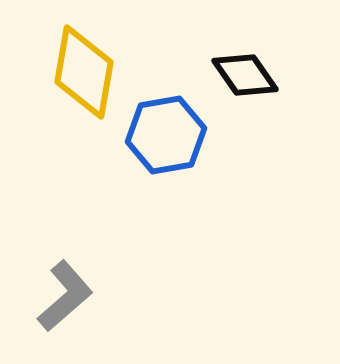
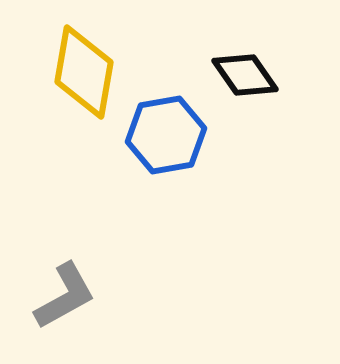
gray L-shape: rotated 12 degrees clockwise
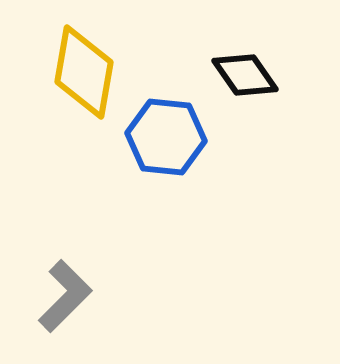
blue hexagon: moved 2 px down; rotated 16 degrees clockwise
gray L-shape: rotated 16 degrees counterclockwise
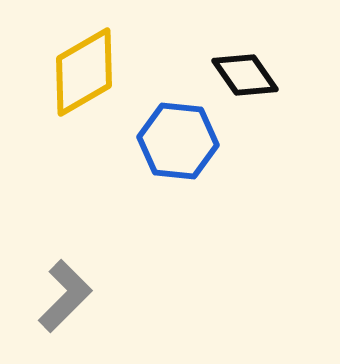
yellow diamond: rotated 50 degrees clockwise
blue hexagon: moved 12 px right, 4 px down
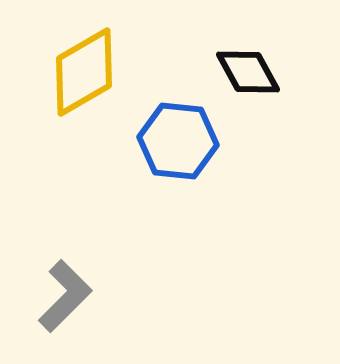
black diamond: moved 3 px right, 3 px up; rotated 6 degrees clockwise
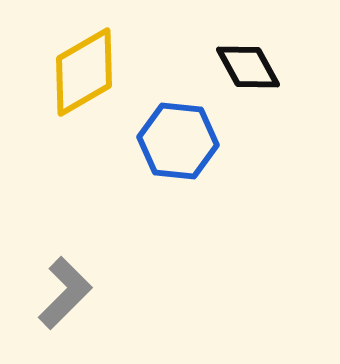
black diamond: moved 5 px up
gray L-shape: moved 3 px up
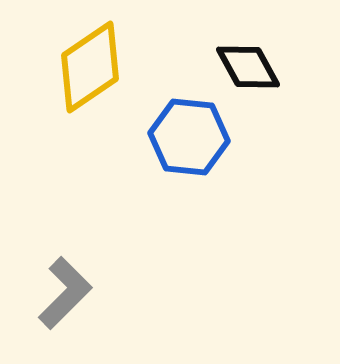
yellow diamond: moved 6 px right, 5 px up; rotated 4 degrees counterclockwise
blue hexagon: moved 11 px right, 4 px up
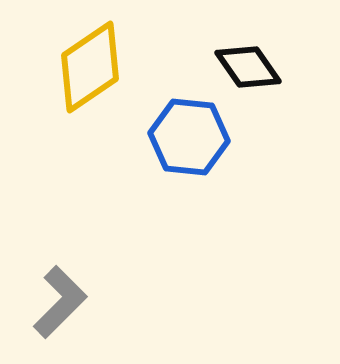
black diamond: rotated 6 degrees counterclockwise
gray L-shape: moved 5 px left, 9 px down
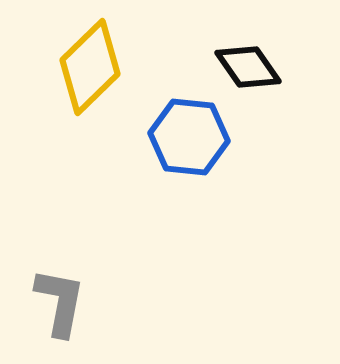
yellow diamond: rotated 10 degrees counterclockwise
gray L-shape: rotated 34 degrees counterclockwise
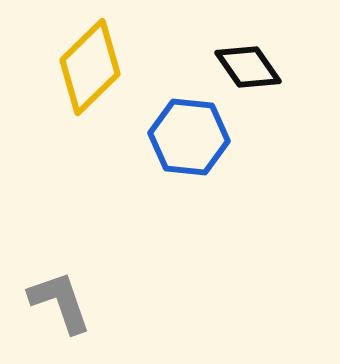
gray L-shape: rotated 30 degrees counterclockwise
